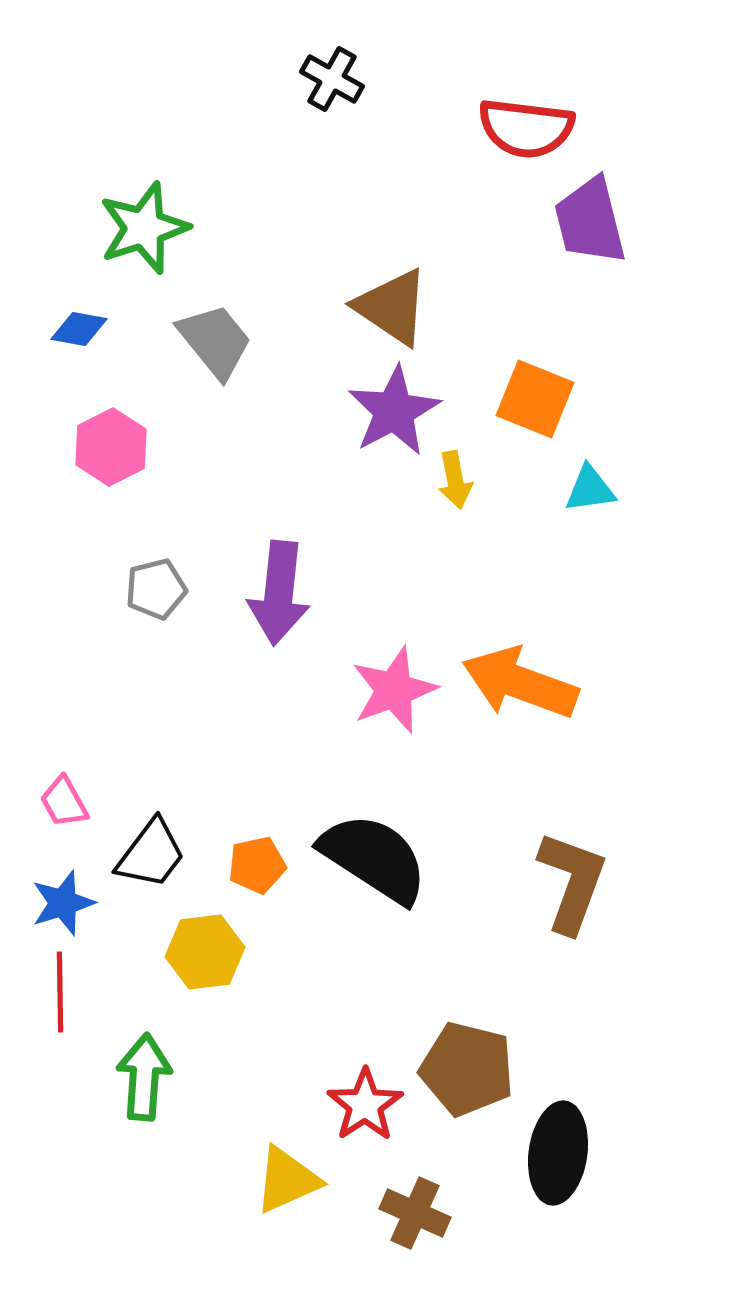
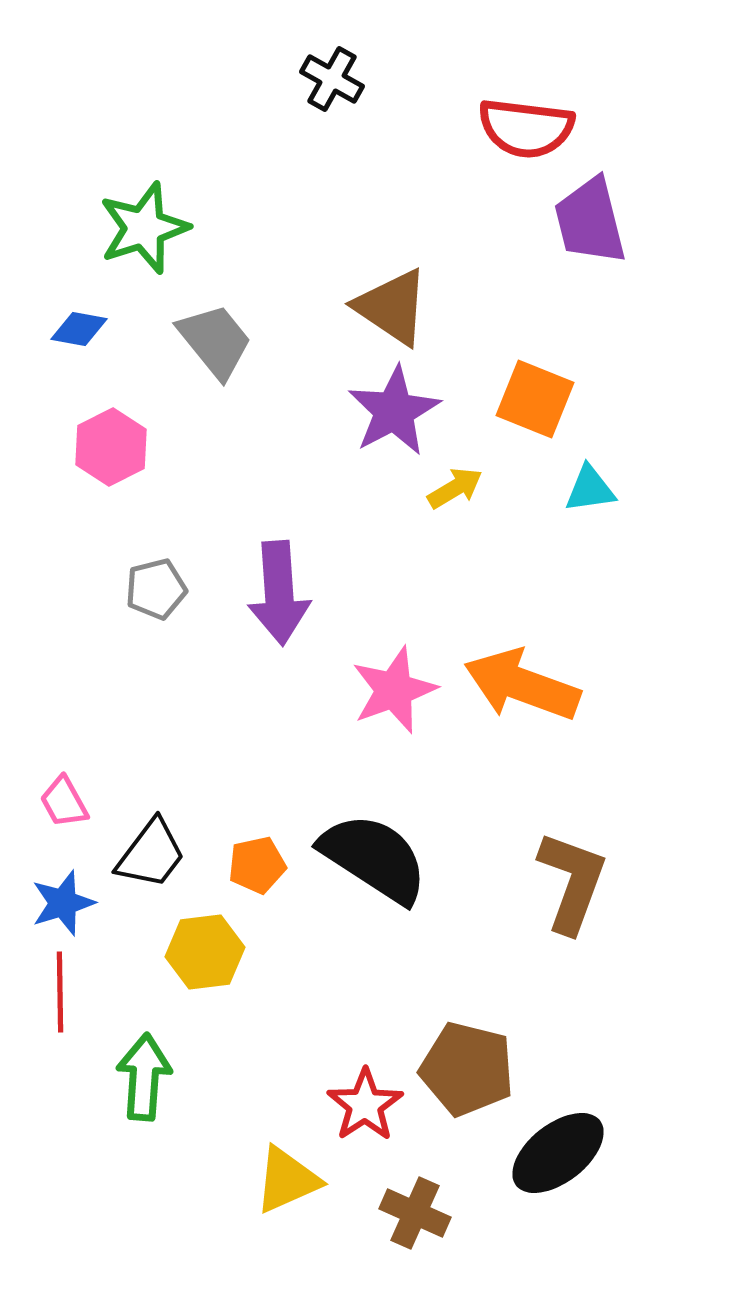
yellow arrow: moved 8 px down; rotated 110 degrees counterclockwise
purple arrow: rotated 10 degrees counterclockwise
orange arrow: moved 2 px right, 2 px down
black ellipse: rotated 44 degrees clockwise
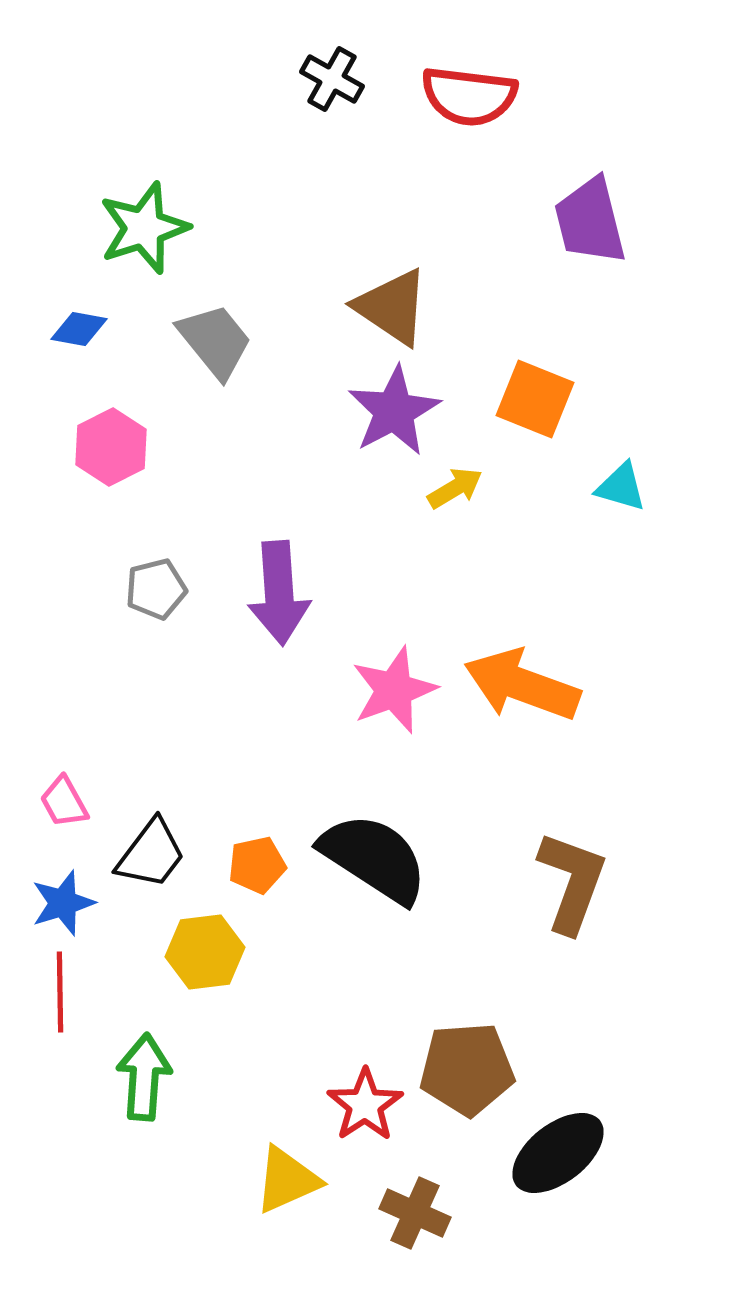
red semicircle: moved 57 px left, 32 px up
cyan triangle: moved 31 px right, 2 px up; rotated 24 degrees clockwise
brown pentagon: rotated 18 degrees counterclockwise
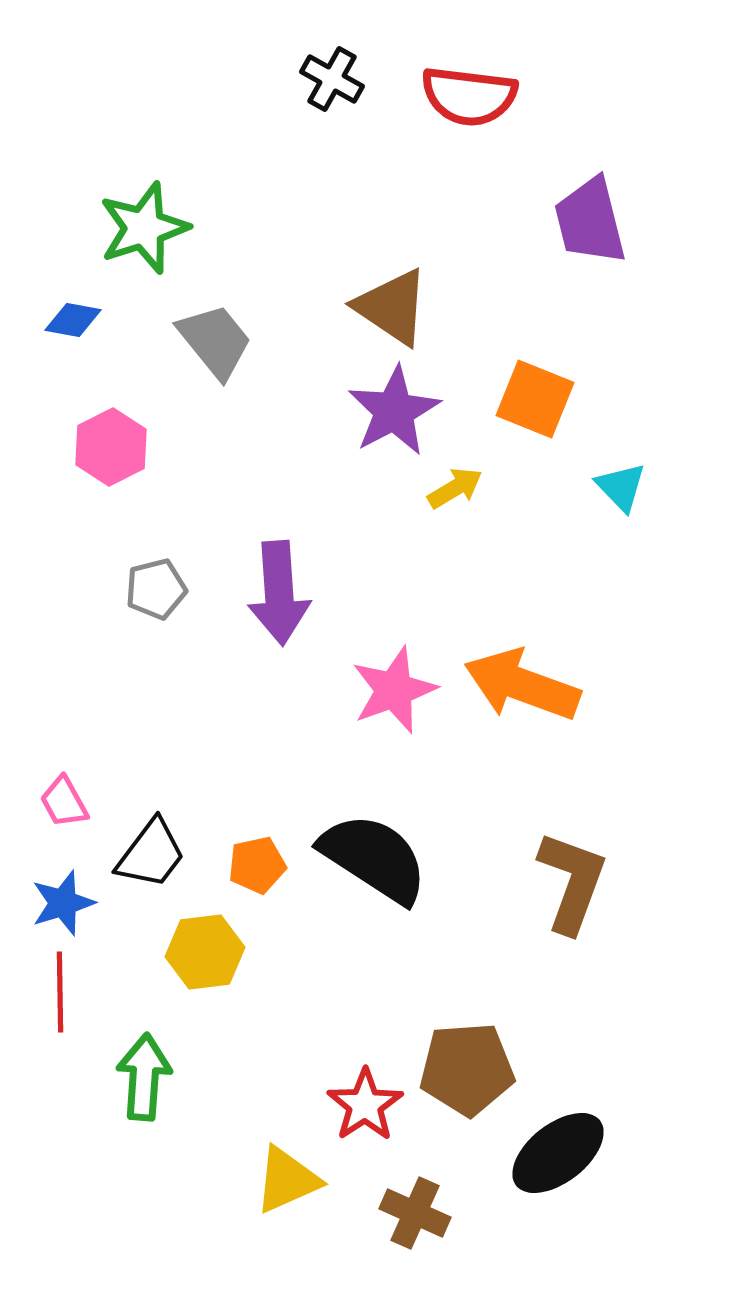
blue diamond: moved 6 px left, 9 px up
cyan triangle: rotated 30 degrees clockwise
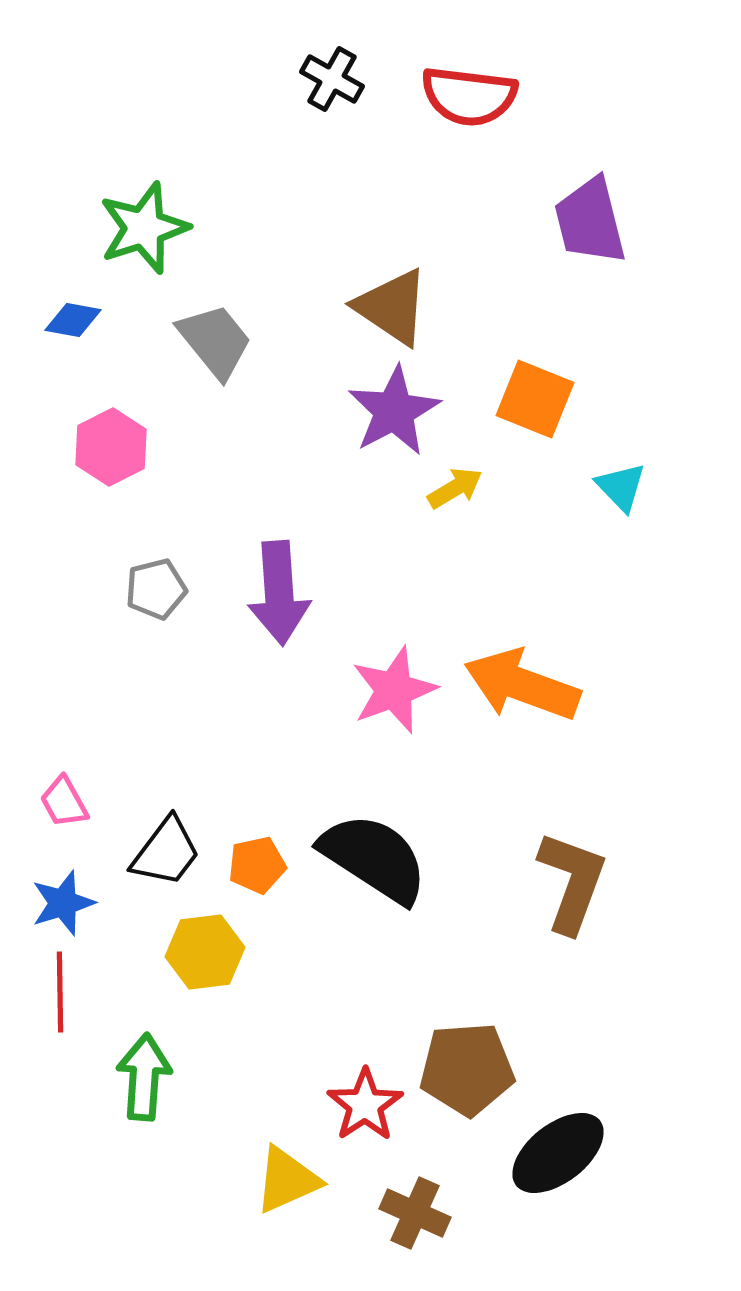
black trapezoid: moved 15 px right, 2 px up
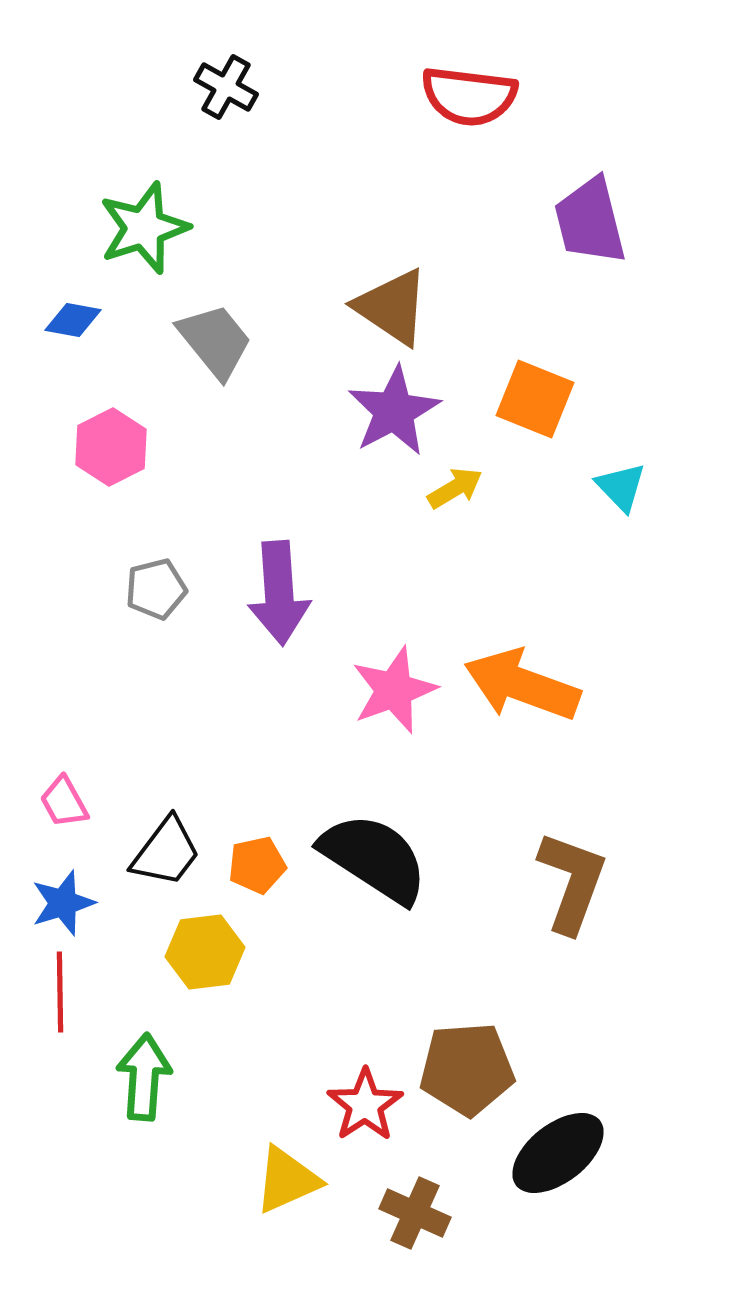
black cross: moved 106 px left, 8 px down
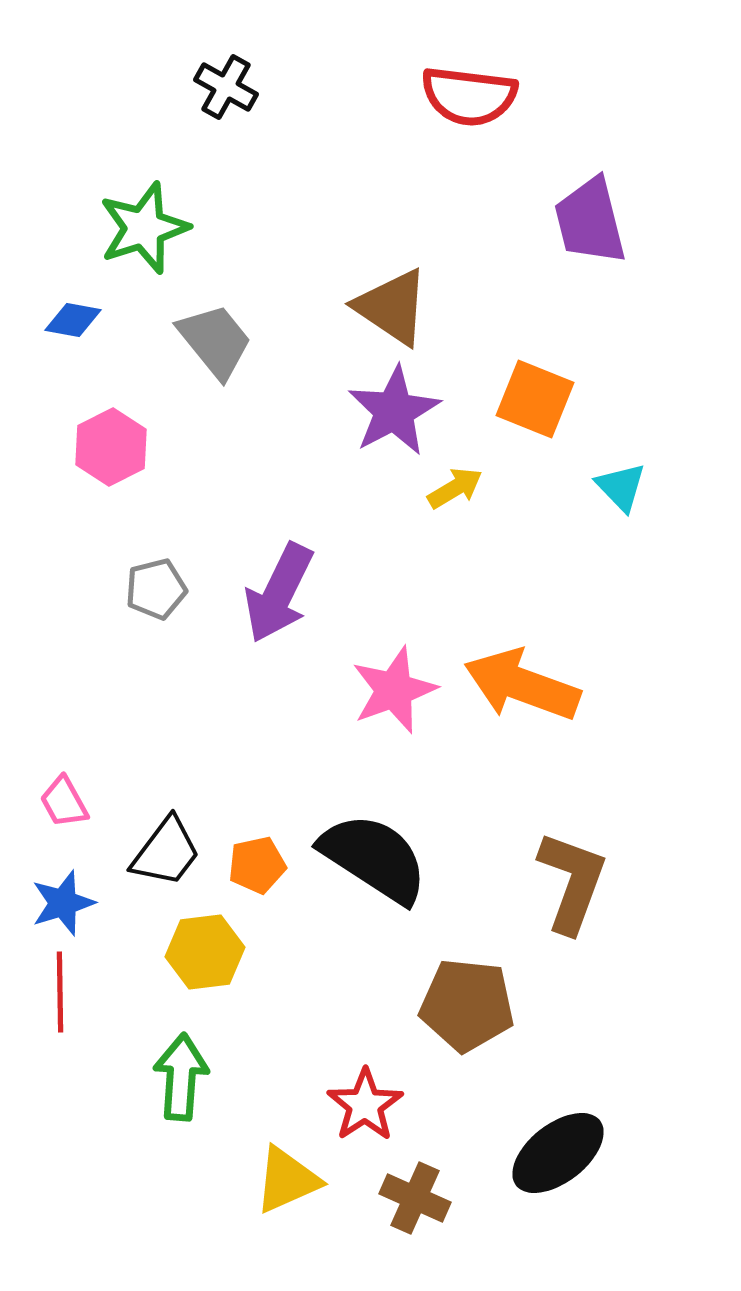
purple arrow: rotated 30 degrees clockwise
brown pentagon: moved 64 px up; rotated 10 degrees clockwise
green arrow: moved 37 px right
brown cross: moved 15 px up
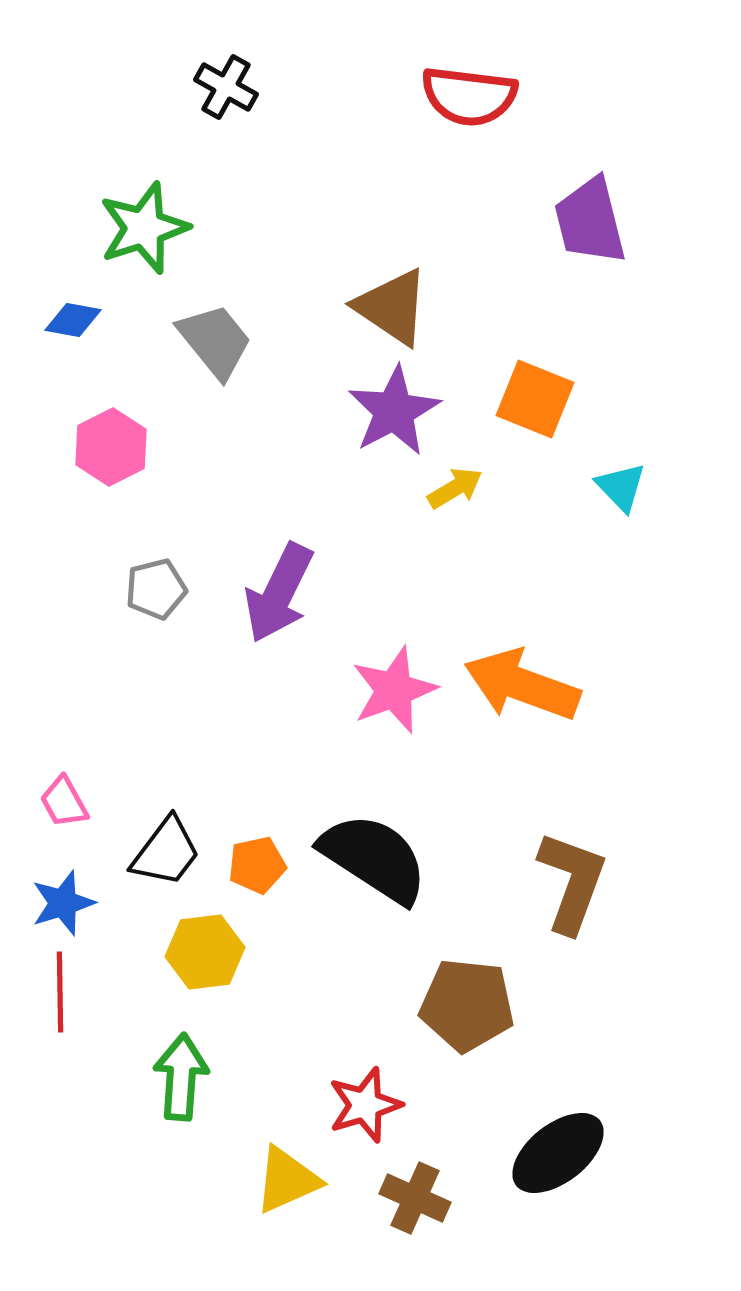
red star: rotated 16 degrees clockwise
